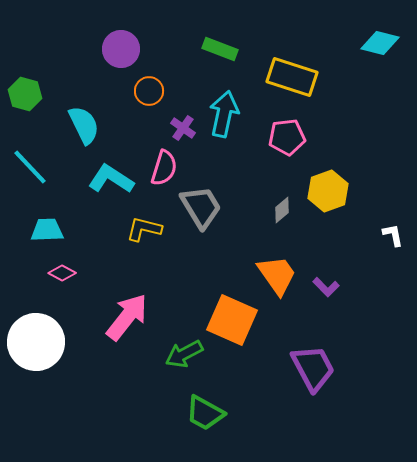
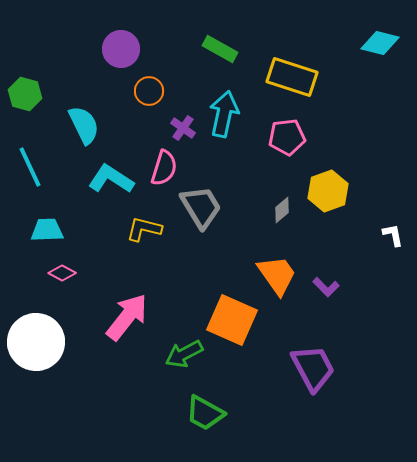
green rectangle: rotated 8 degrees clockwise
cyan line: rotated 18 degrees clockwise
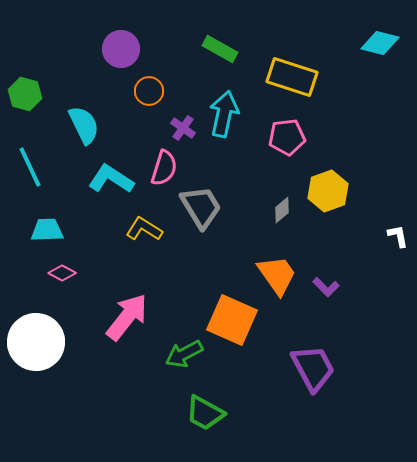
yellow L-shape: rotated 18 degrees clockwise
white L-shape: moved 5 px right, 1 px down
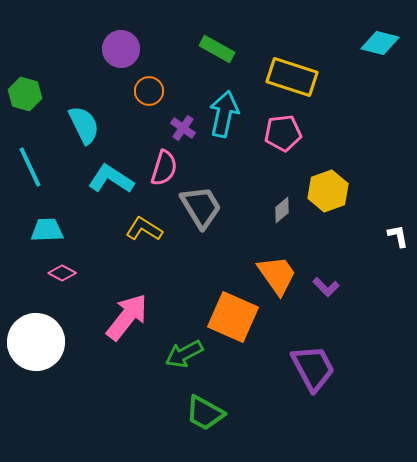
green rectangle: moved 3 px left
pink pentagon: moved 4 px left, 4 px up
orange square: moved 1 px right, 3 px up
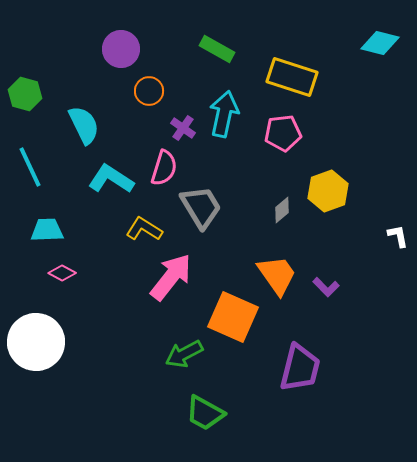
pink arrow: moved 44 px right, 40 px up
purple trapezoid: moved 13 px left; rotated 42 degrees clockwise
